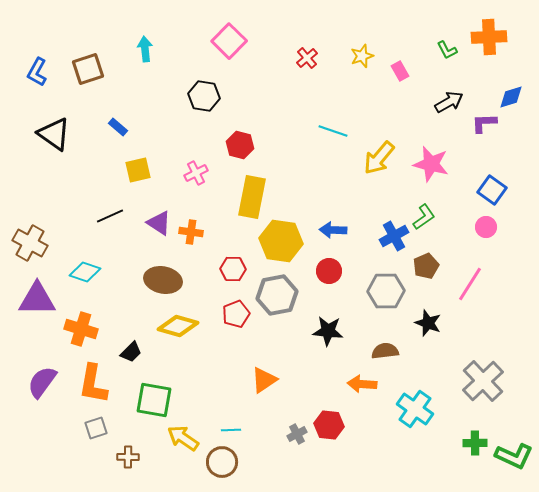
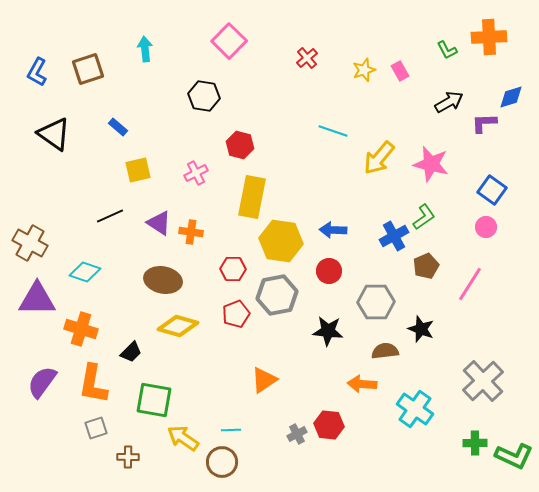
yellow star at (362, 56): moved 2 px right, 14 px down
gray hexagon at (386, 291): moved 10 px left, 11 px down
black star at (428, 323): moved 7 px left, 6 px down
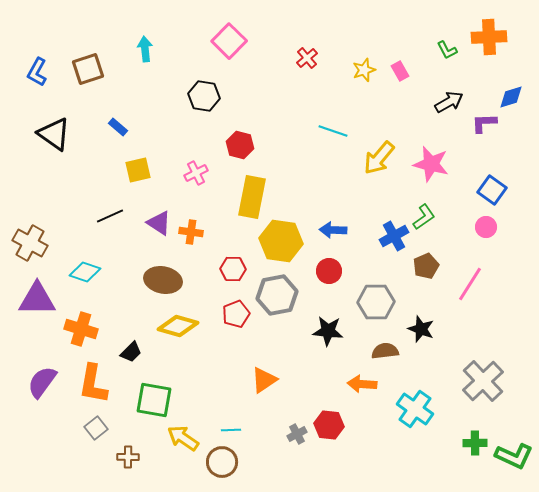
gray square at (96, 428): rotated 20 degrees counterclockwise
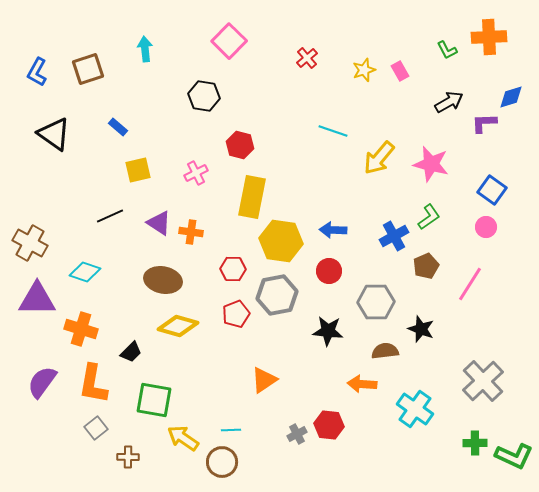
green L-shape at (424, 217): moved 5 px right
